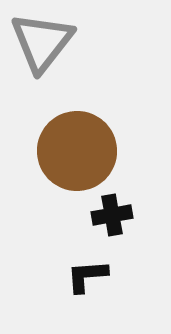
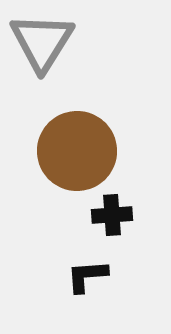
gray triangle: rotated 6 degrees counterclockwise
black cross: rotated 6 degrees clockwise
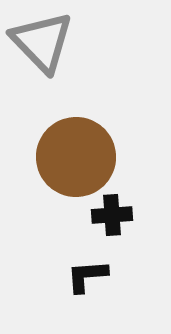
gray triangle: rotated 16 degrees counterclockwise
brown circle: moved 1 px left, 6 px down
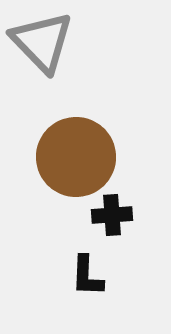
black L-shape: rotated 84 degrees counterclockwise
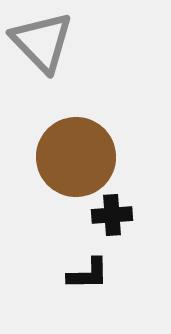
black L-shape: moved 1 px right, 2 px up; rotated 93 degrees counterclockwise
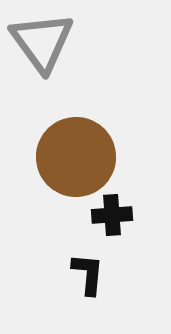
gray triangle: rotated 8 degrees clockwise
black L-shape: rotated 84 degrees counterclockwise
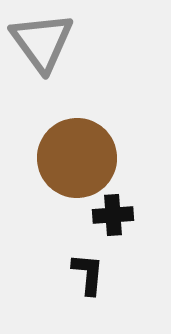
brown circle: moved 1 px right, 1 px down
black cross: moved 1 px right
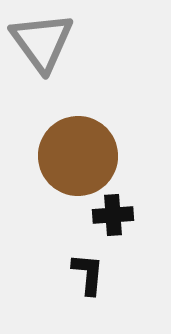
brown circle: moved 1 px right, 2 px up
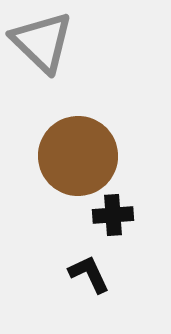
gray triangle: rotated 10 degrees counterclockwise
black L-shape: moved 1 px right; rotated 30 degrees counterclockwise
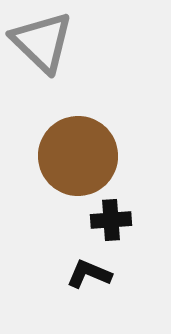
black cross: moved 2 px left, 5 px down
black L-shape: rotated 42 degrees counterclockwise
